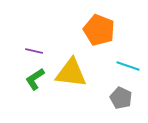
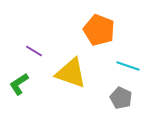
purple line: rotated 18 degrees clockwise
yellow triangle: rotated 12 degrees clockwise
green L-shape: moved 16 px left, 5 px down
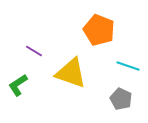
green L-shape: moved 1 px left, 1 px down
gray pentagon: moved 1 px down
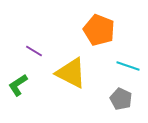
yellow triangle: rotated 8 degrees clockwise
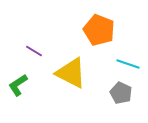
cyan line: moved 2 px up
gray pentagon: moved 6 px up
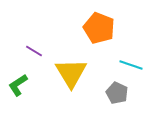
orange pentagon: moved 2 px up
cyan line: moved 3 px right, 1 px down
yellow triangle: rotated 32 degrees clockwise
gray pentagon: moved 4 px left
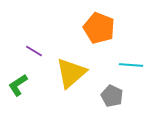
cyan line: rotated 15 degrees counterclockwise
yellow triangle: rotated 20 degrees clockwise
gray pentagon: moved 5 px left, 3 px down
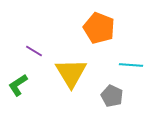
yellow triangle: rotated 20 degrees counterclockwise
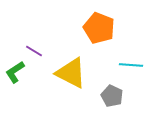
yellow triangle: rotated 32 degrees counterclockwise
green L-shape: moved 3 px left, 13 px up
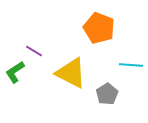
gray pentagon: moved 5 px left, 2 px up; rotated 15 degrees clockwise
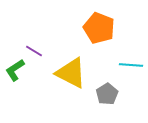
green L-shape: moved 2 px up
